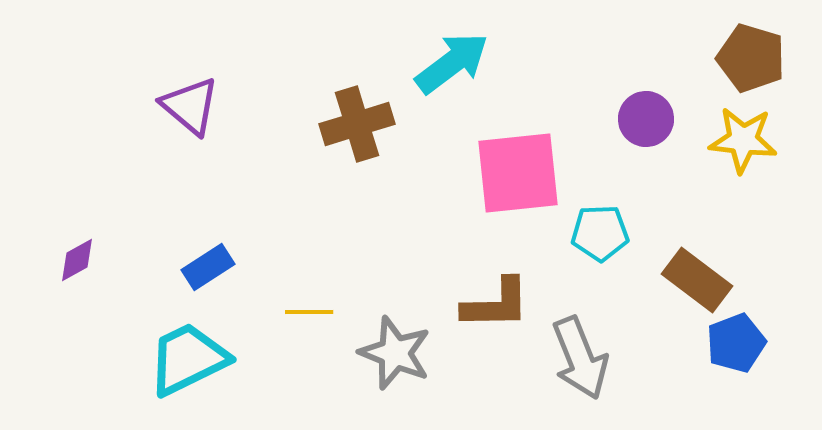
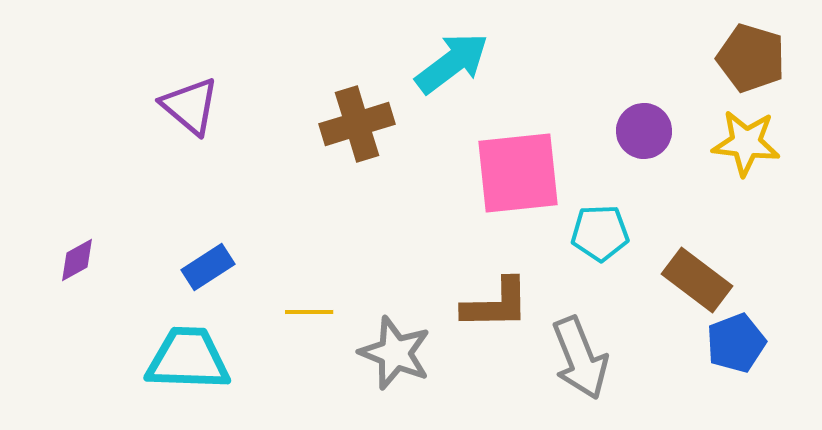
purple circle: moved 2 px left, 12 px down
yellow star: moved 3 px right, 3 px down
cyan trapezoid: rotated 28 degrees clockwise
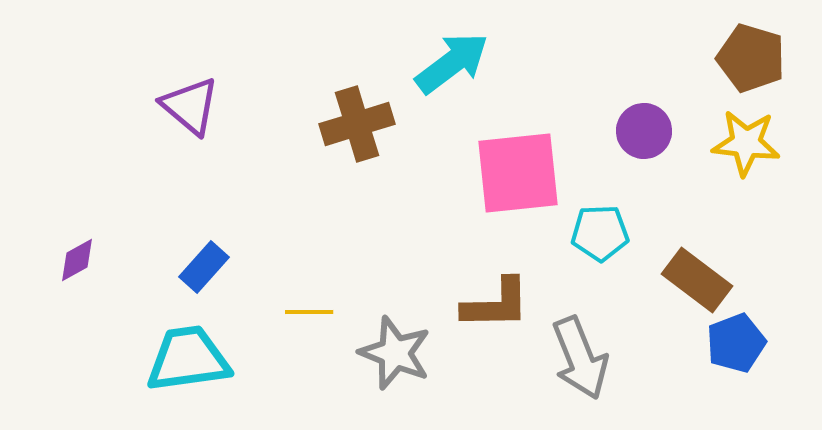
blue rectangle: moved 4 px left; rotated 15 degrees counterclockwise
cyan trapezoid: rotated 10 degrees counterclockwise
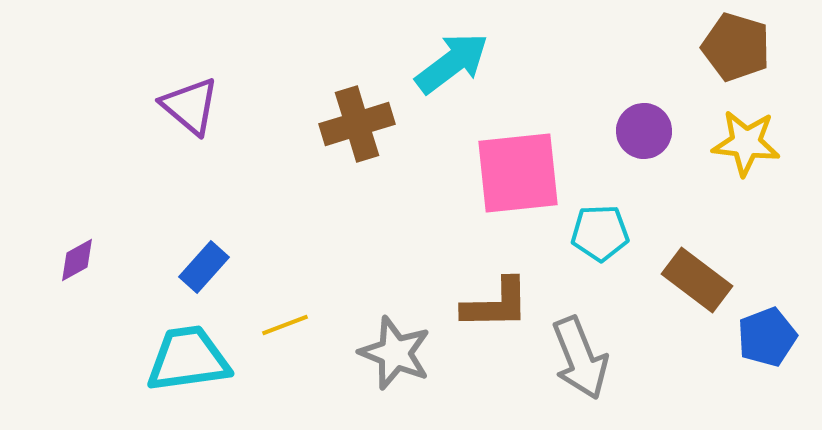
brown pentagon: moved 15 px left, 11 px up
yellow line: moved 24 px left, 13 px down; rotated 21 degrees counterclockwise
blue pentagon: moved 31 px right, 6 px up
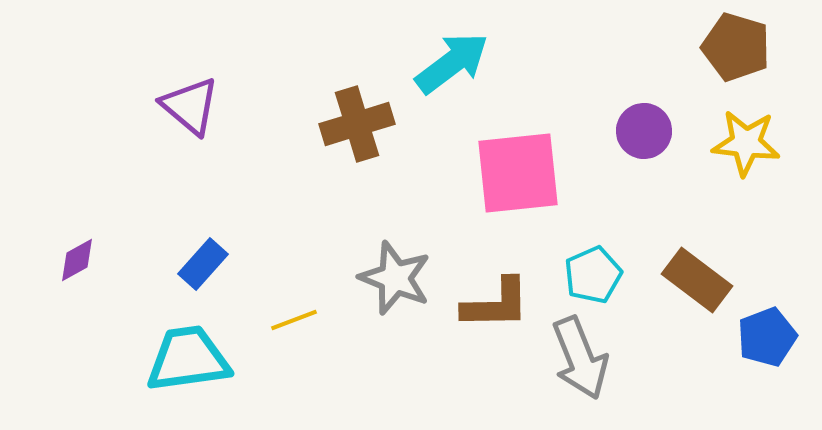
cyan pentagon: moved 7 px left, 42 px down; rotated 22 degrees counterclockwise
blue rectangle: moved 1 px left, 3 px up
yellow line: moved 9 px right, 5 px up
gray star: moved 75 px up
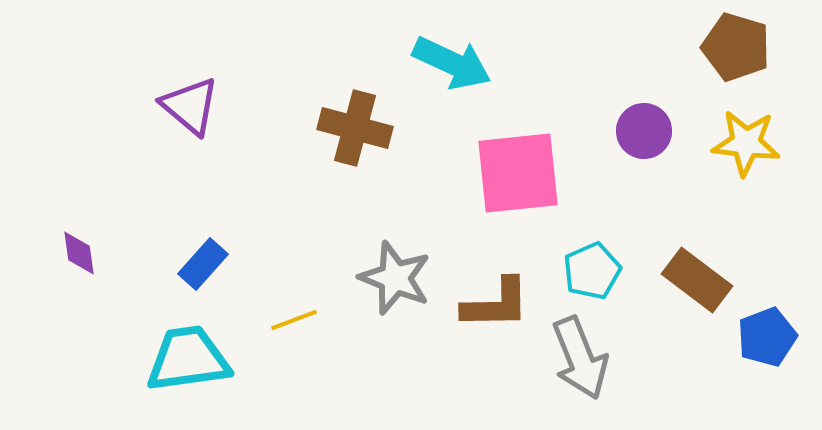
cyan arrow: rotated 62 degrees clockwise
brown cross: moved 2 px left, 4 px down; rotated 32 degrees clockwise
purple diamond: moved 2 px right, 7 px up; rotated 69 degrees counterclockwise
cyan pentagon: moved 1 px left, 4 px up
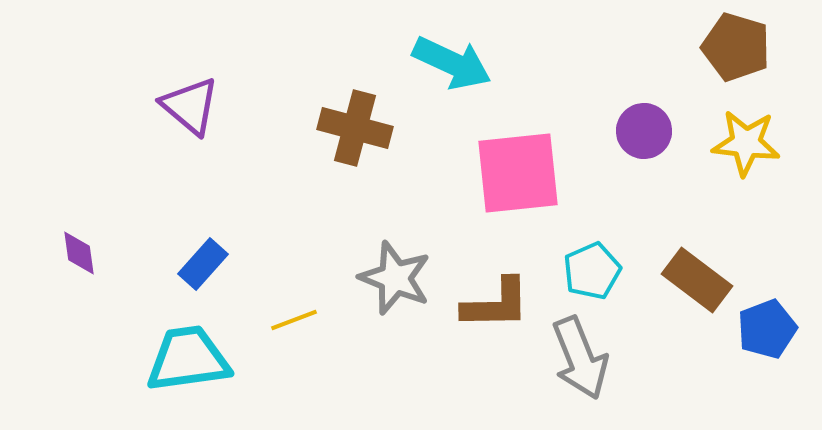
blue pentagon: moved 8 px up
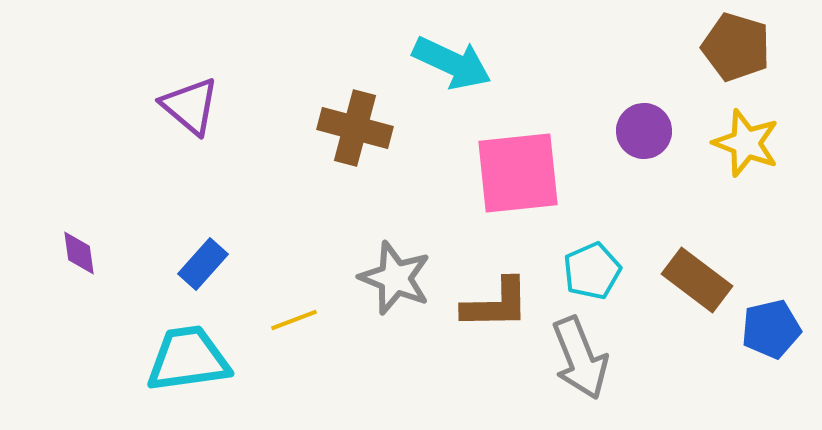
yellow star: rotated 14 degrees clockwise
blue pentagon: moved 4 px right; rotated 8 degrees clockwise
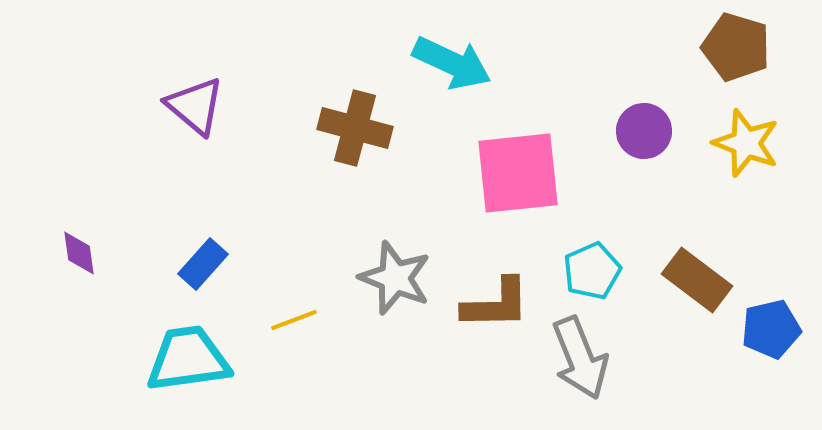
purple triangle: moved 5 px right
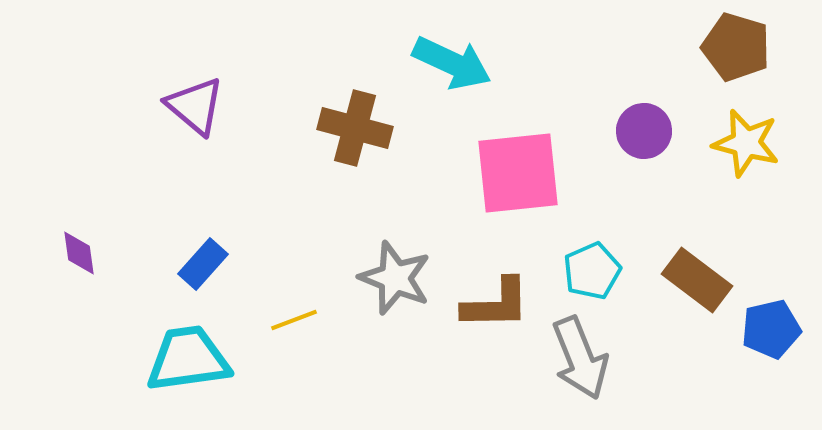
yellow star: rotated 6 degrees counterclockwise
